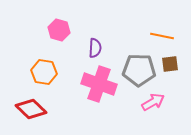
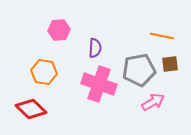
pink hexagon: rotated 20 degrees counterclockwise
gray pentagon: rotated 12 degrees counterclockwise
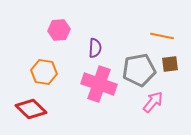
pink arrow: rotated 20 degrees counterclockwise
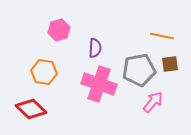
pink hexagon: rotated 10 degrees counterclockwise
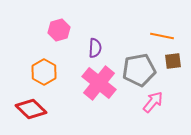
brown square: moved 3 px right, 3 px up
orange hexagon: rotated 20 degrees clockwise
pink cross: moved 1 px up; rotated 20 degrees clockwise
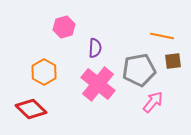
pink hexagon: moved 5 px right, 3 px up
pink cross: moved 1 px left, 1 px down
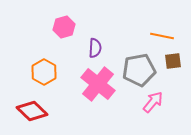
red diamond: moved 1 px right, 2 px down
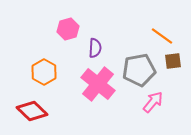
pink hexagon: moved 4 px right, 2 px down
orange line: rotated 25 degrees clockwise
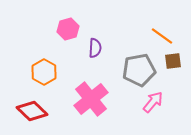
pink cross: moved 7 px left, 15 px down; rotated 12 degrees clockwise
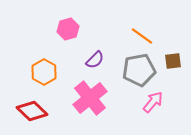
orange line: moved 20 px left
purple semicircle: moved 12 px down; rotated 42 degrees clockwise
pink cross: moved 1 px left, 1 px up
